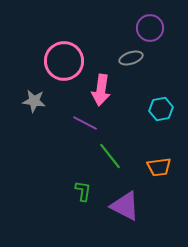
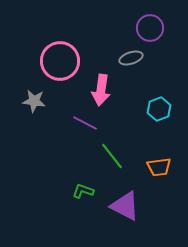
pink circle: moved 4 px left
cyan hexagon: moved 2 px left; rotated 10 degrees counterclockwise
green line: moved 2 px right
green L-shape: rotated 80 degrees counterclockwise
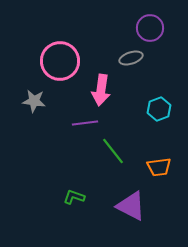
purple line: rotated 35 degrees counterclockwise
green line: moved 1 px right, 5 px up
green L-shape: moved 9 px left, 6 px down
purple triangle: moved 6 px right
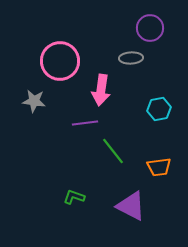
gray ellipse: rotated 15 degrees clockwise
cyan hexagon: rotated 10 degrees clockwise
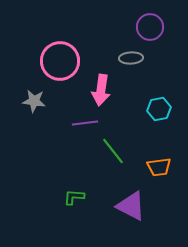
purple circle: moved 1 px up
green L-shape: rotated 15 degrees counterclockwise
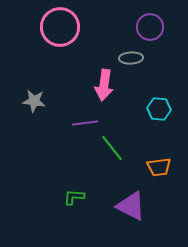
pink circle: moved 34 px up
pink arrow: moved 3 px right, 5 px up
cyan hexagon: rotated 15 degrees clockwise
green line: moved 1 px left, 3 px up
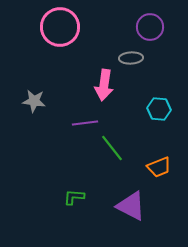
orange trapezoid: rotated 15 degrees counterclockwise
